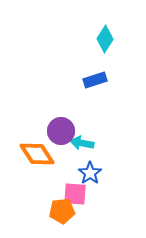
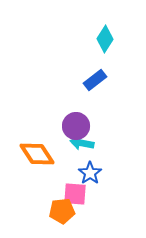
blue rectangle: rotated 20 degrees counterclockwise
purple circle: moved 15 px right, 5 px up
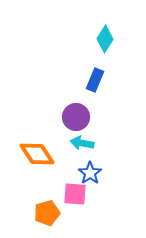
blue rectangle: rotated 30 degrees counterclockwise
purple circle: moved 9 px up
orange pentagon: moved 15 px left, 2 px down; rotated 10 degrees counterclockwise
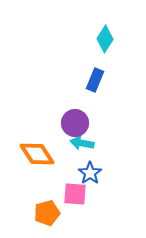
purple circle: moved 1 px left, 6 px down
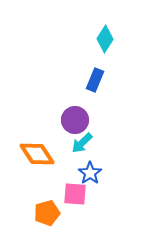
purple circle: moved 3 px up
cyan arrow: rotated 55 degrees counterclockwise
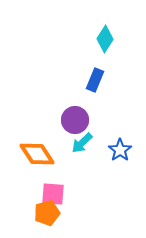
blue star: moved 30 px right, 23 px up
pink square: moved 22 px left
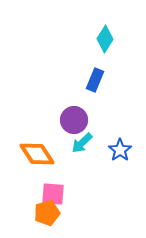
purple circle: moved 1 px left
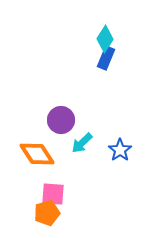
blue rectangle: moved 11 px right, 22 px up
purple circle: moved 13 px left
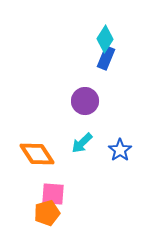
purple circle: moved 24 px right, 19 px up
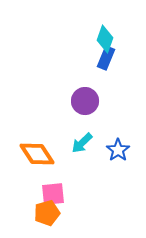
cyan diamond: rotated 12 degrees counterclockwise
blue star: moved 2 px left
pink square: rotated 10 degrees counterclockwise
